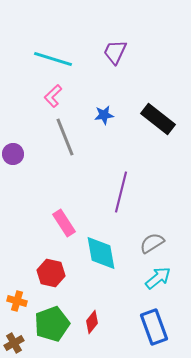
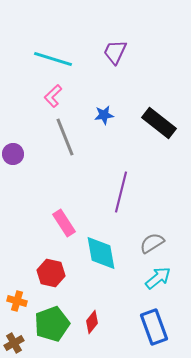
black rectangle: moved 1 px right, 4 px down
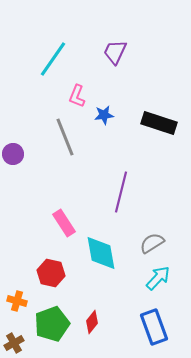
cyan line: rotated 72 degrees counterclockwise
pink L-shape: moved 24 px right; rotated 25 degrees counterclockwise
black rectangle: rotated 20 degrees counterclockwise
cyan arrow: rotated 8 degrees counterclockwise
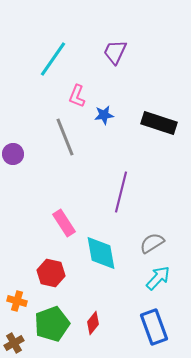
red diamond: moved 1 px right, 1 px down
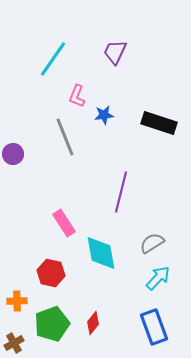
orange cross: rotated 18 degrees counterclockwise
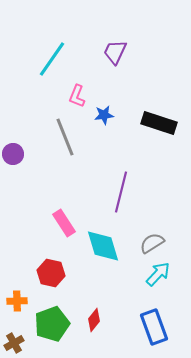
cyan line: moved 1 px left
cyan diamond: moved 2 px right, 7 px up; rotated 6 degrees counterclockwise
cyan arrow: moved 4 px up
red diamond: moved 1 px right, 3 px up
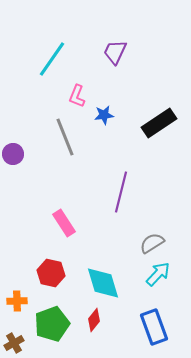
black rectangle: rotated 52 degrees counterclockwise
cyan diamond: moved 37 px down
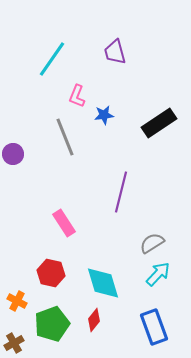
purple trapezoid: rotated 40 degrees counterclockwise
orange cross: rotated 30 degrees clockwise
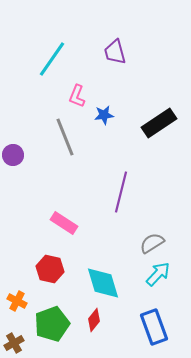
purple circle: moved 1 px down
pink rectangle: rotated 24 degrees counterclockwise
red hexagon: moved 1 px left, 4 px up
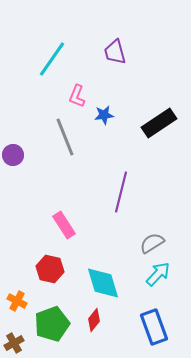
pink rectangle: moved 2 px down; rotated 24 degrees clockwise
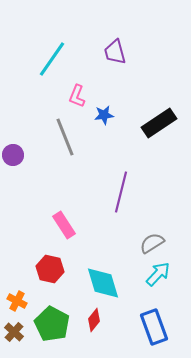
green pentagon: rotated 24 degrees counterclockwise
brown cross: moved 11 px up; rotated 18 degrees counterclockwise
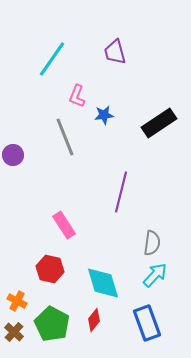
gray semicircle: rotated 130 degrees clockwise
cyan arrow: moved 3 px left, 1 px down
blue rectangle: moved 7 px left, 4 px up
